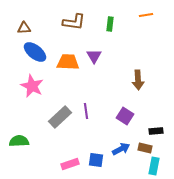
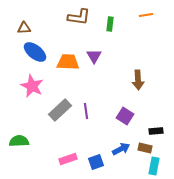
brown L-shape: moved 5 px right, 5 px up
gray rectangle: moved 7 px up
blue square: moved 2 px down; rotated 28 degrees counterclockwise
pink rectangle: moved 2 px left, 5 px up
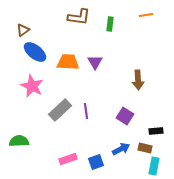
brown triangle: moved 1 px left, 2 px down; rotated 32 degrees counterclockwise
purple triangle: moved 1 px right, 6 px down
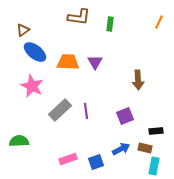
orange line: moved 13 px right, 7 px down; rotated 56 degrees counterclockwise
purple square: rotated 36 degrees clockwise
